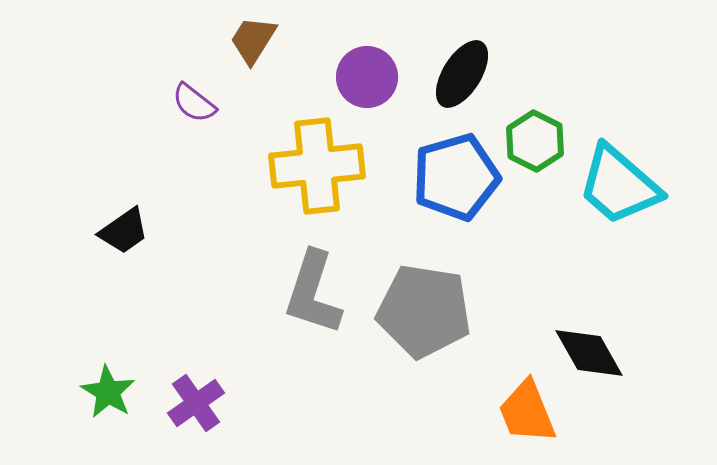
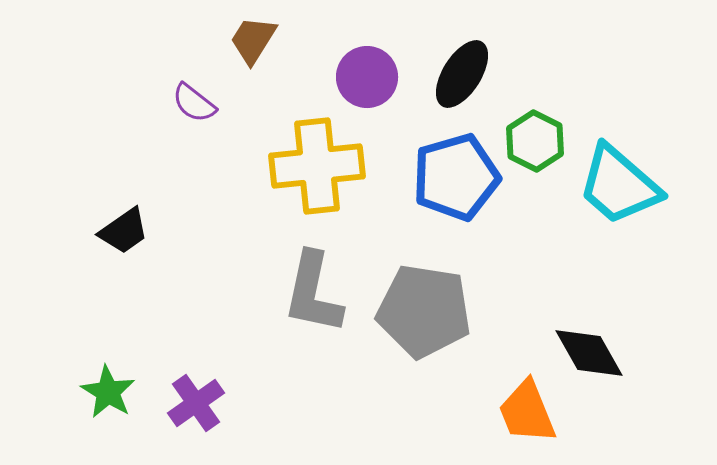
gray L-shape: rotated 6 degrees counterclockwise
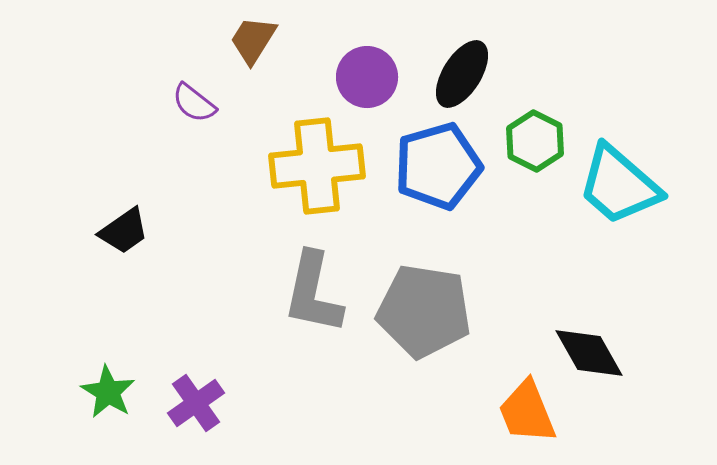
blue pentagon: moved 18 px left, 11 px up
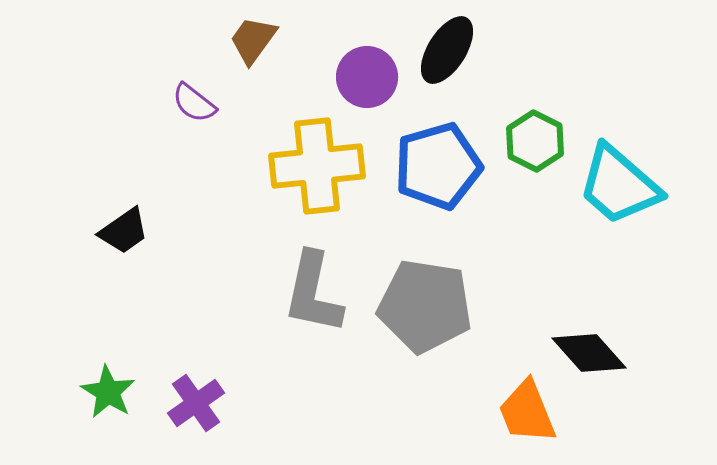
brown trapezoid: rotated 4 degrees clockwise
black ellipse: moved 15 px left, 24 px up
gray pentagon: moved 1 px right, 5 px up
black diamond: rotated 12 degrees counterclockwise
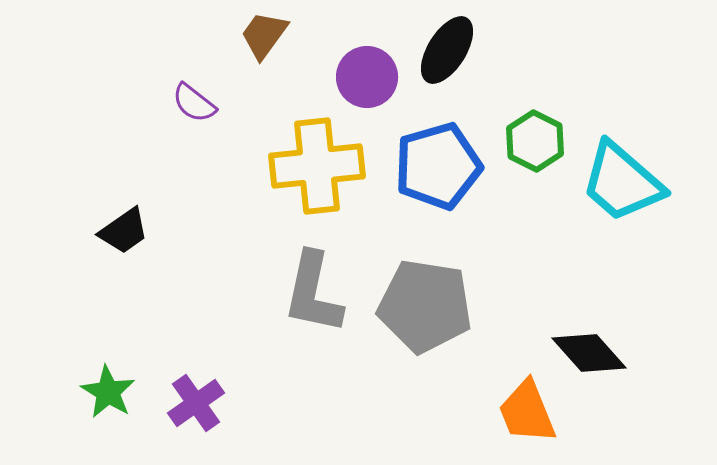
brown trapezoid: moved 11 px right, 5 px up
cyan trapezoid: moved 3 px right, 3 px up
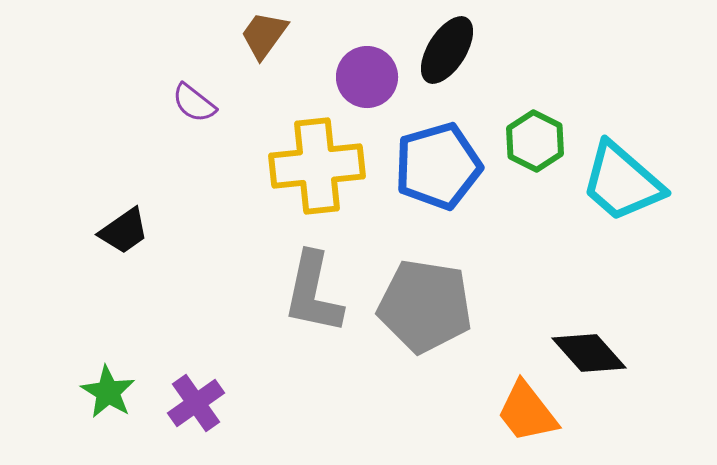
orange trapezoid: rotated 16 degrees counterclockwise
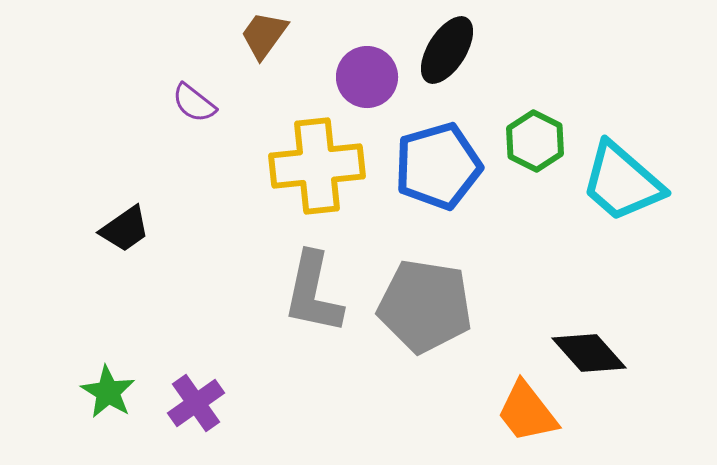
black trapezoid: moved 1 px right, 2 px up
